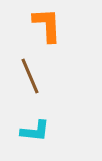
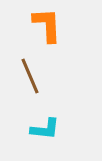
cyan L-shape: moved 10 px right, 2 px up
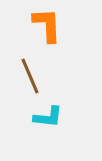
cyan L-shape: moved 3 px right, 12 px up
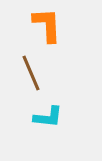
brown line: moved 1 px right, 3 px up
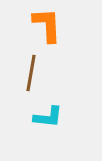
brown line: rotated 33 degrees clockwise
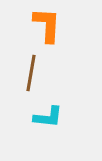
orange L-shape: rotated 6 degrees clockwise
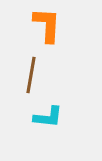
brown line: moved 2 px down
